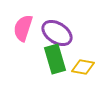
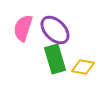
purple ellipse: moved 2 px left, 3 px up; rotated 12 degrees clockwise
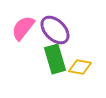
pink semicircle: rotated 20 degrees clockwise
yellow diamond: moved 3 px left
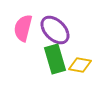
pink semicircle: rotated 24 degrees counterclockwise
yellow diamond: moved 2 px up
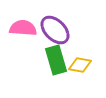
pink semicircle: rotated 80 degrees clockwise
green rectangle: moved 1 px right, 1 px down
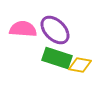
pink semicircle: moved 1 px down
green rectangle: moved 1 px right, 2 px up; rotated 56 degrees counterclockwise
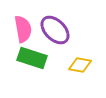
pink semicircle: rotated 76 degrees clockwise
green rectangle: moved 25 px left
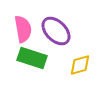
purple ellipse: moved 1 px right, 1 px down
yellow diamond: rotated 25 degrees counterclockwise
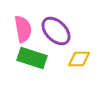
yellow diamond: moved 1 px left, 6 px up; rotated 15 degrees clockwise
